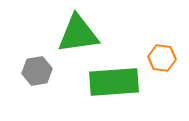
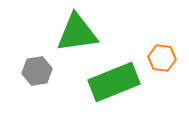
green triangle: moved 1 px left, 1 px up
green rectangle: rotated 18 degrees counterclockwise
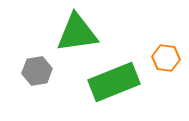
orange hexagon: moved 4 px right
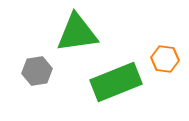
orange hexagon: moved 1 px left, 1 px down
green rectangle: moved 2 px right
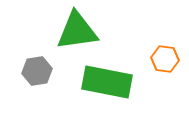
green triangle: moved 2 px up
green rectangle: moved 9 px left; rotated 33 degrees clockwise
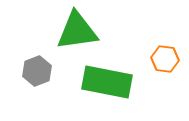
gray hexagon: rotated 12 degrees counterclockwise
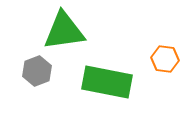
green triangle: moved 13 px left
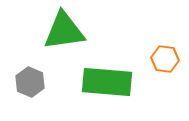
gray hexagon: moved 7 px left, 11 px down; rotated 16 degrees counterclockwise
green rectangle: rotated 6 degrees counterclockwise
